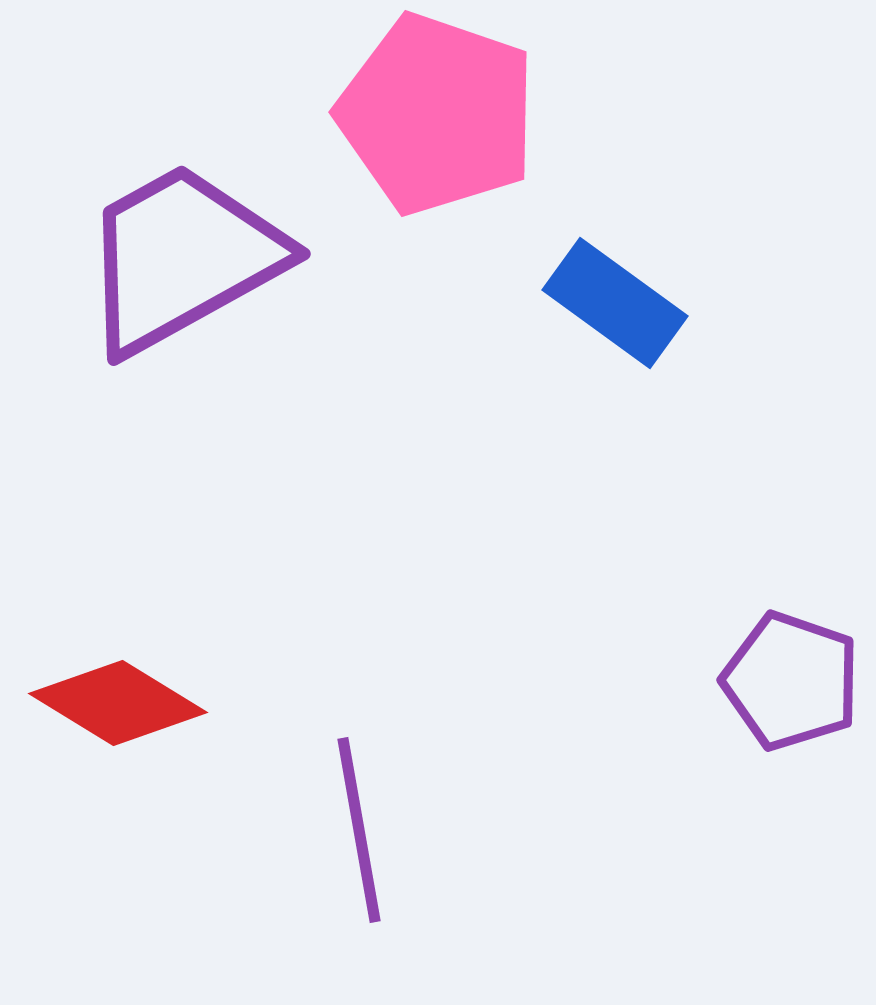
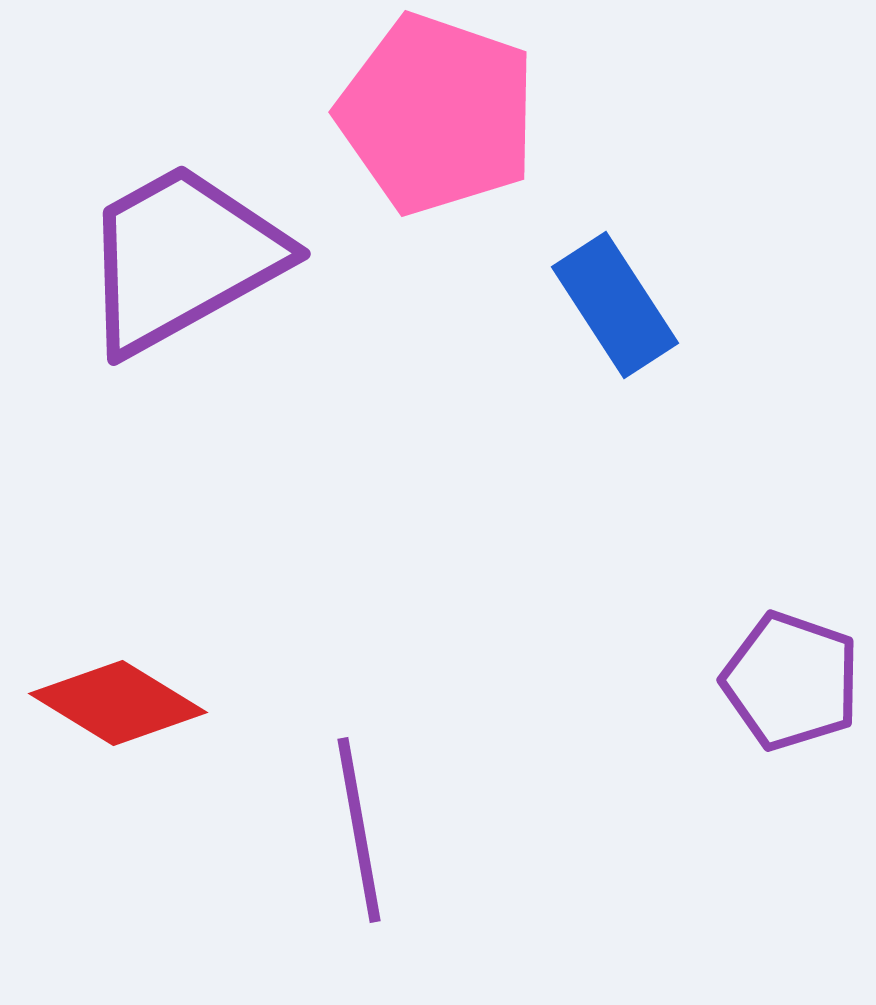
blue rectangle: moved 2 px down; rotated 21 degrees clockwise
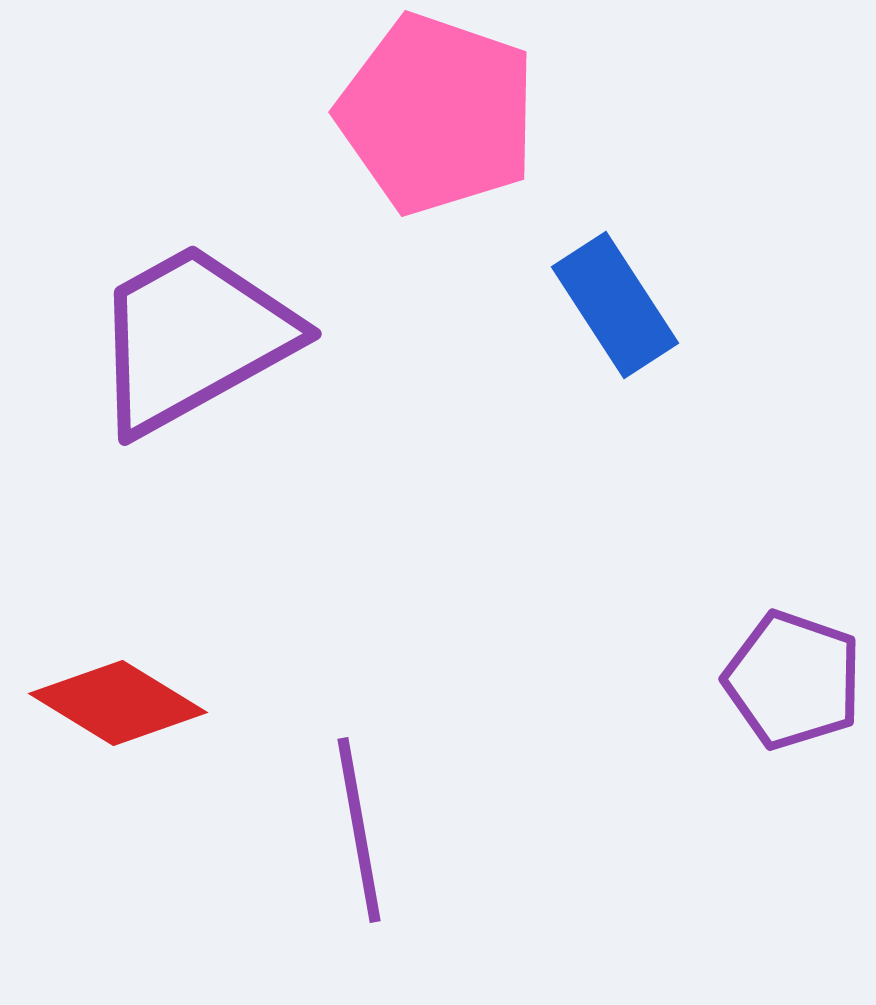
purple trapezoid: moved 11 px right, 80 px down
purple pentagon: moved 2 px right, 1 px up
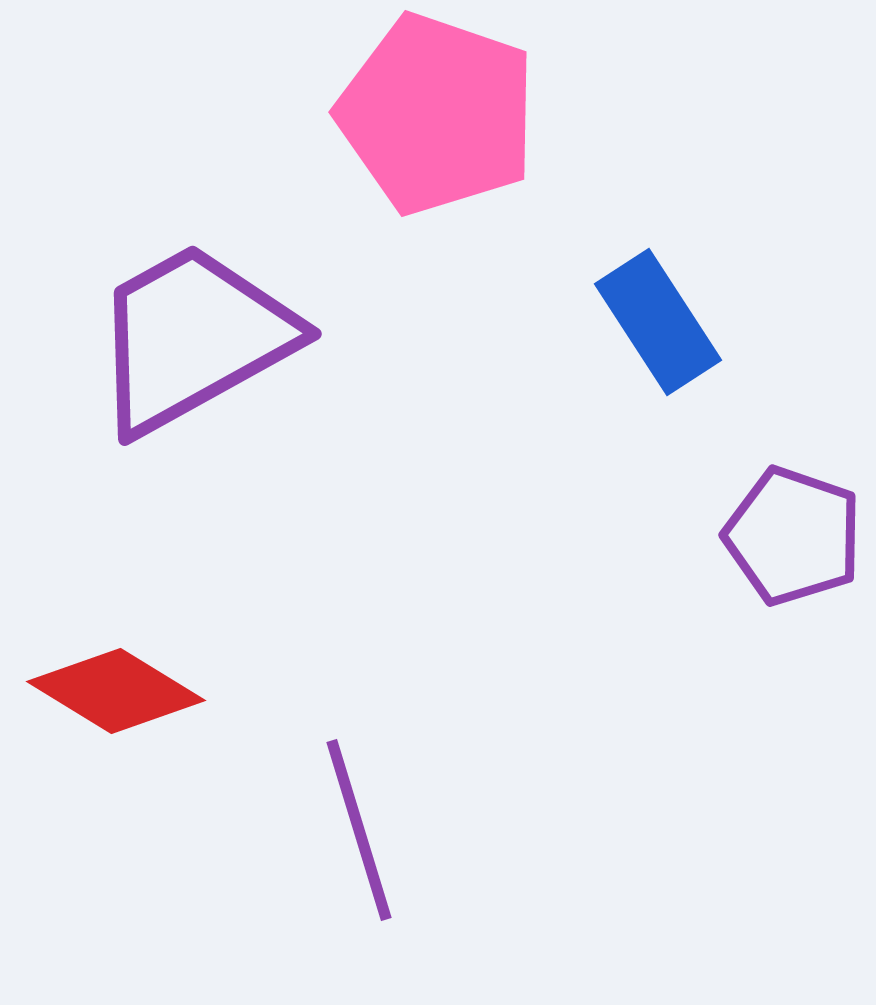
blue rectangle: moved 43 px right, 17 px down
purple pentagon: moved 144 px up
red diamond: moved 2 px left, 12 px up
purple line: rotated 7 degrees counterclockwise
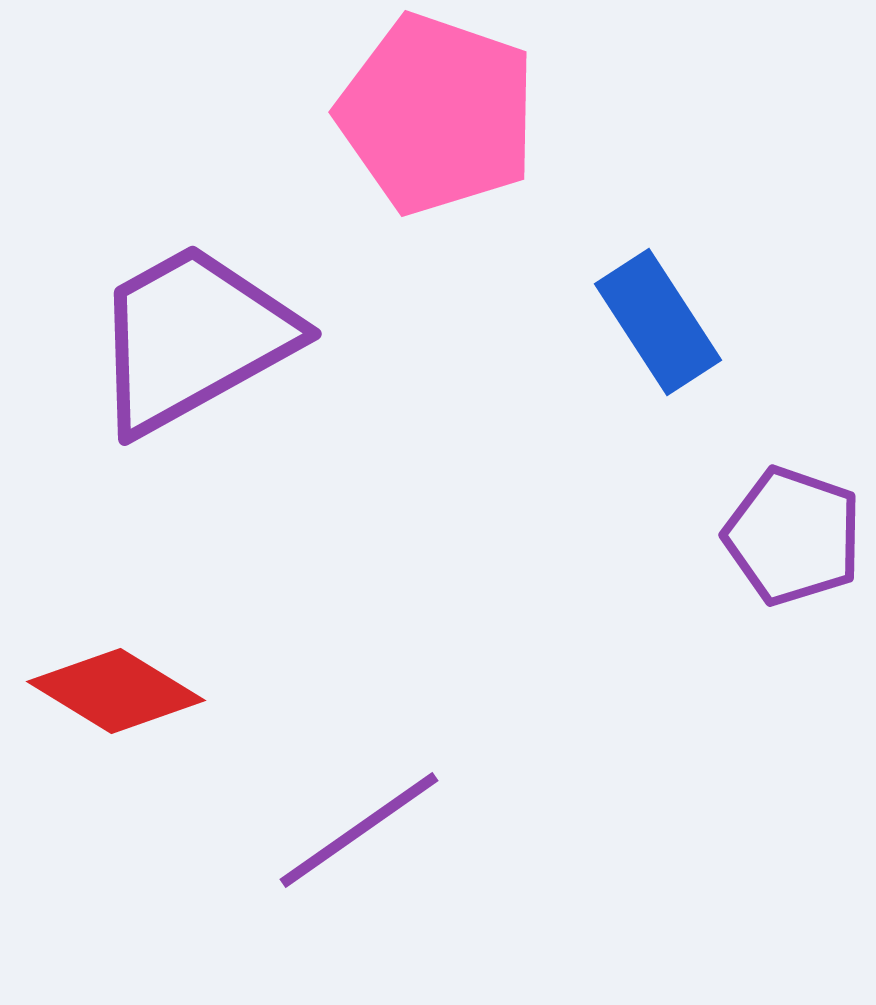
purple line: rotated 72 degrees clockwise
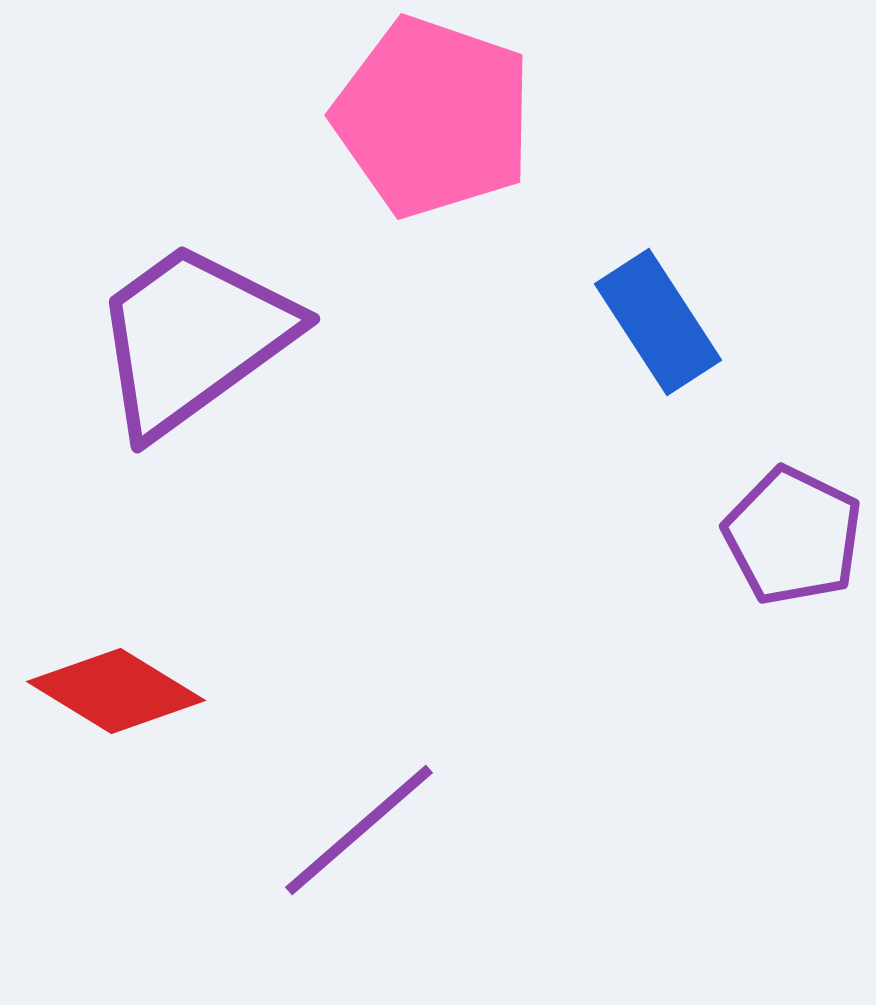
pink pentagon: moved 4 px left, 3 px down
purple trapezoid: rotated 7 degrees counterclockwise
purple pentagon: rotated 7 degrees clockwise
purple line: rotated 6 degrees counterclockwise
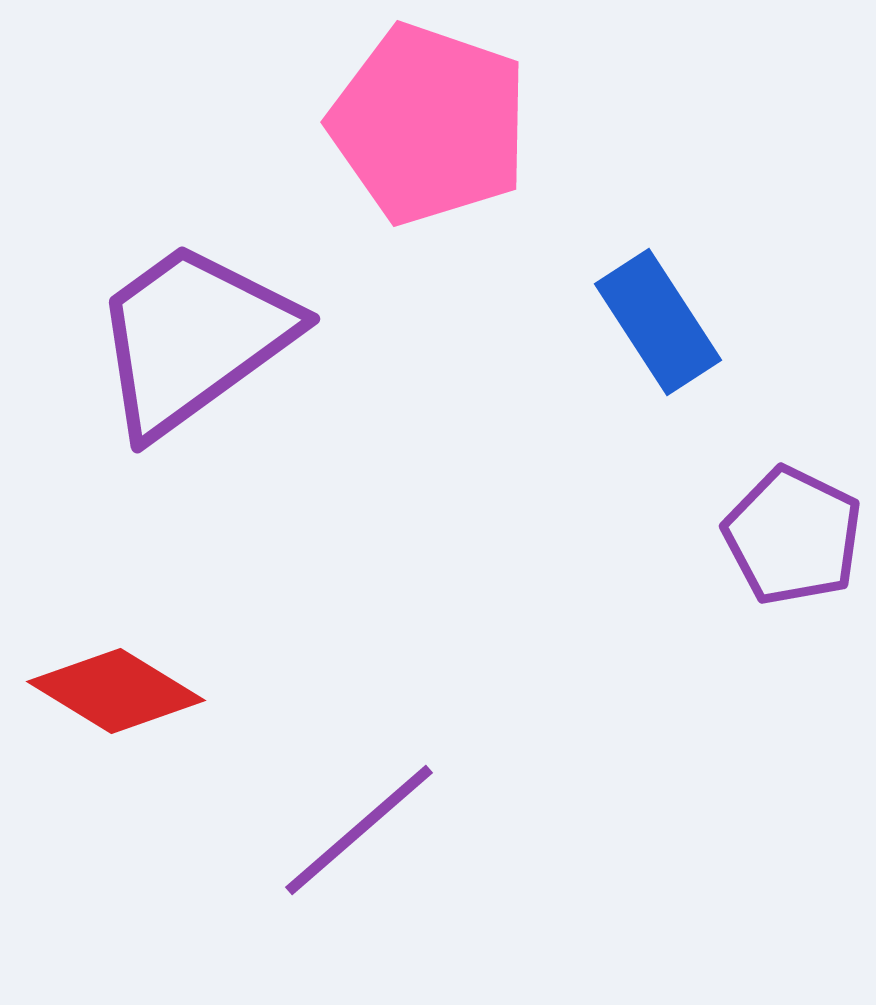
pink pentagon: moved 4 px left, 7 px down
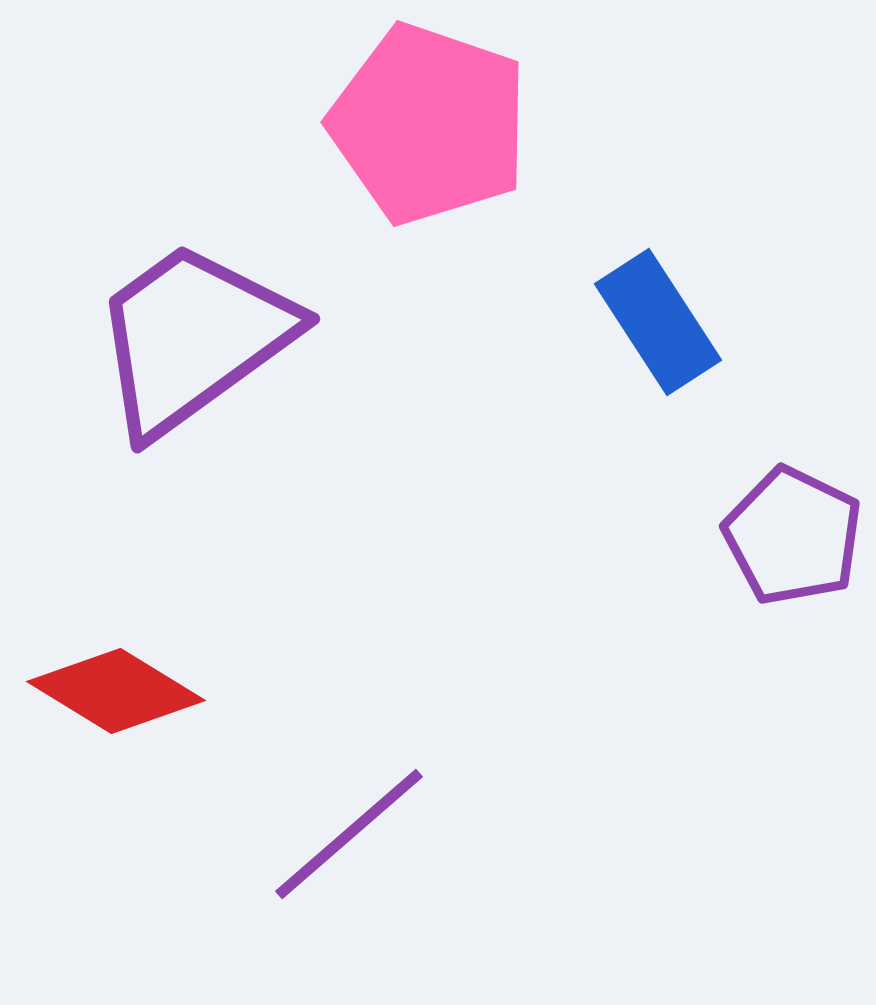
purple line: moved 10 px left, 4 px down
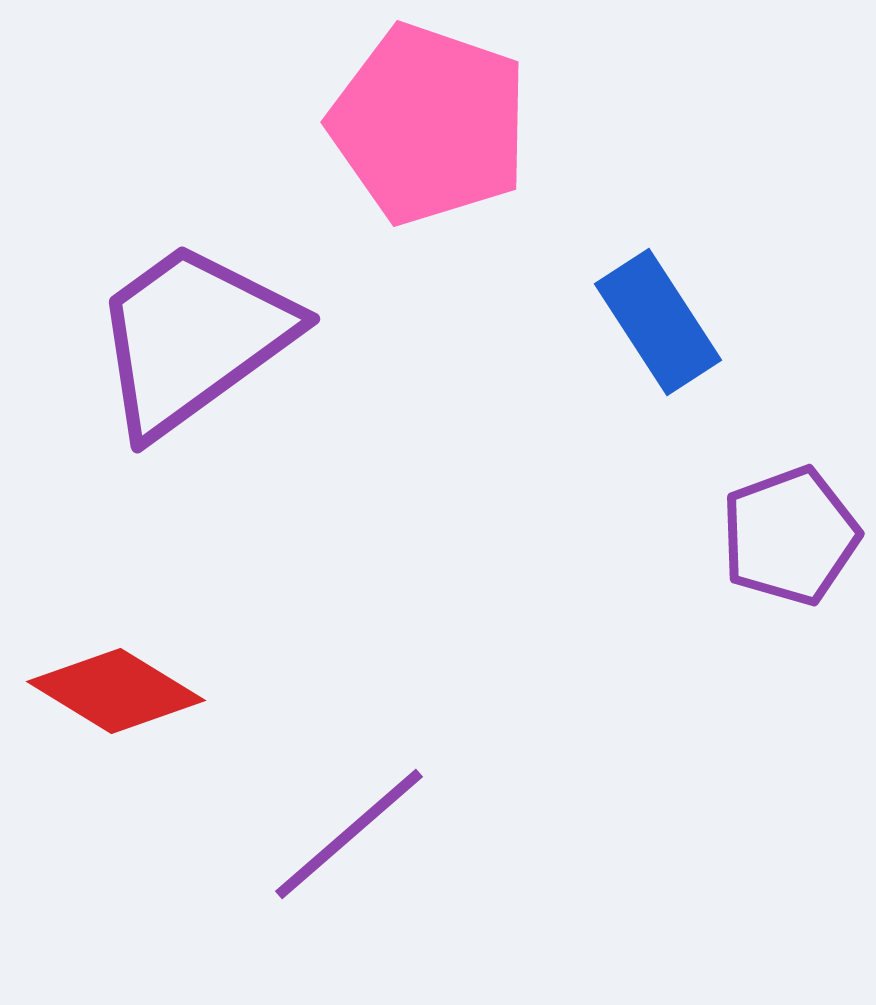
purple pentagon: moved 3 px left; rotated 26 degrees clockwise
